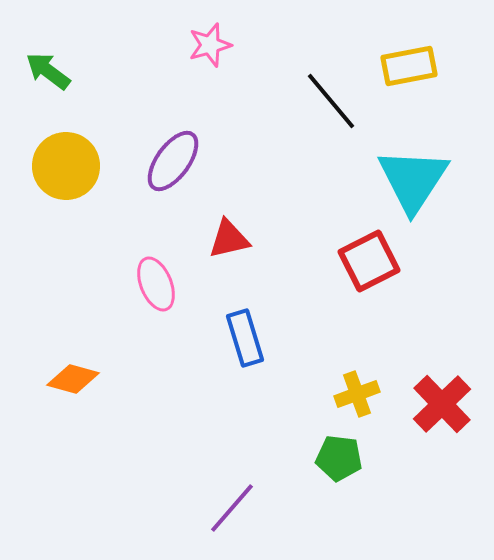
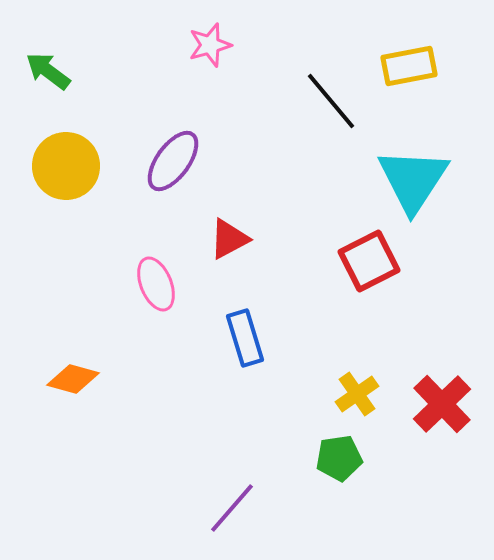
red triangle: rotated 15 degrees counterclockwise
yellow cross: rotated 15 degrees counterclockwise
green pentagon: rotated 15 degrees counterclockwise
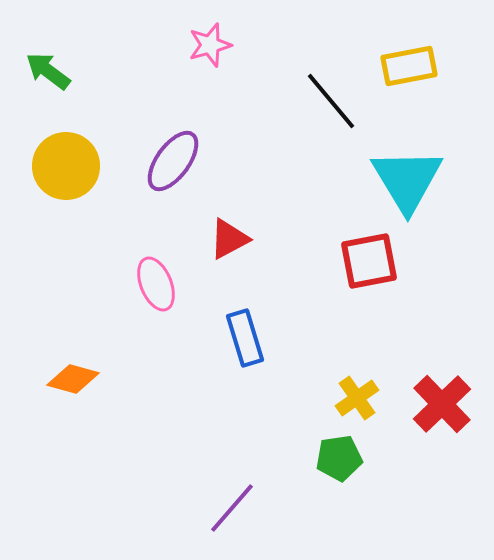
cyan triangle: moved 6 px left; rotated 4 degrees counterclockwise
red square: rotated 16 degrees clockwise
yellow cross: moved 4 px down
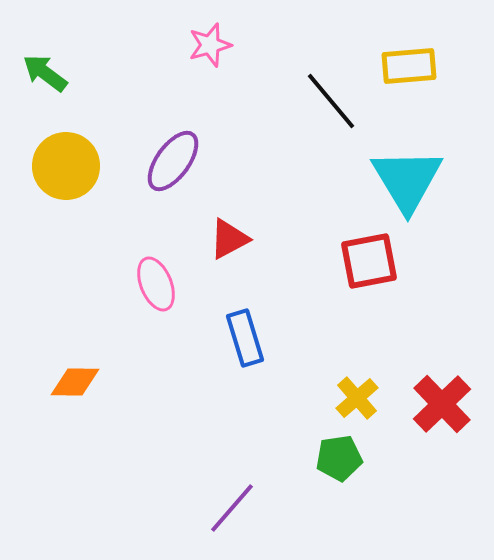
yellow rectangle: rotated 6 degrees clockwise
green arrow: moved 3 px left, 2 px down
orange diamond: moved 2 px right, 3 px down; rotated 15 degrees counterclockwise
yellow cross: rotated 6 degrees counterclockwise
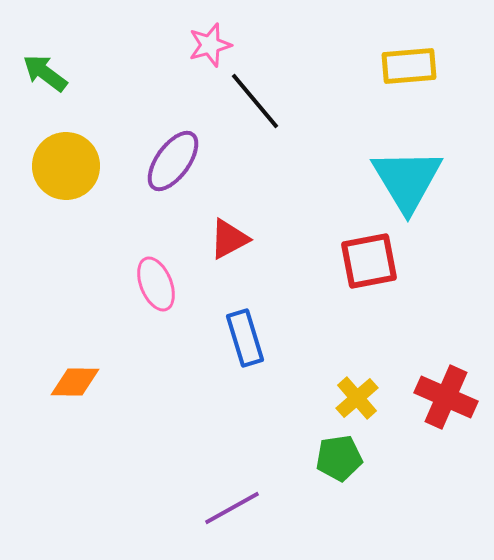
black line: moved 76 px left
red cross: moved 4 px right, 7 px up; rotated 22 degrees counterclockwise
purple line: rotated 20 degrees clockwise
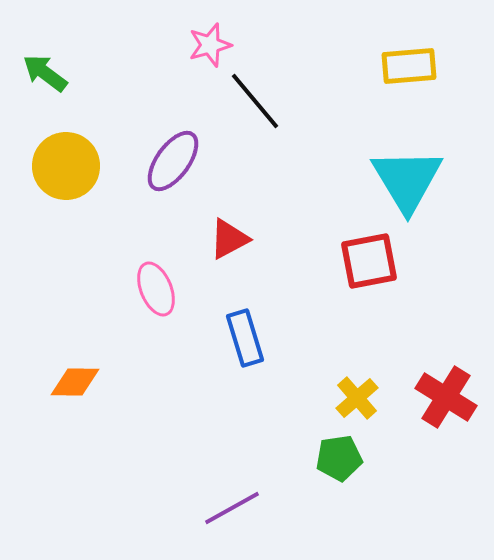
pink ellipse: moved 5 px down
red cross: rotated 8 degrees clockwise
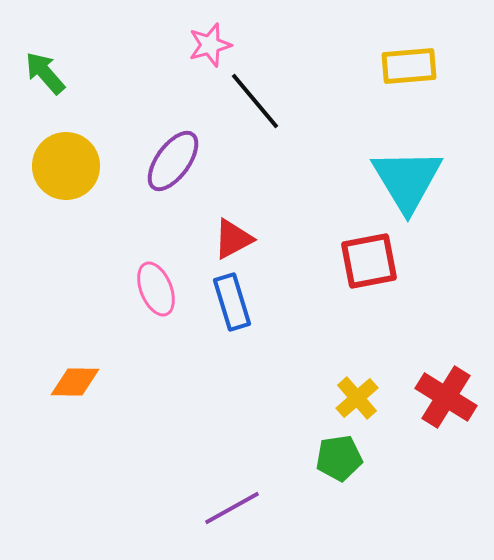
green arrow: rotated 12 degrees clockwise
red triangle: moved 4 px right
blue rectangle: moved 13 px left, 36 px up
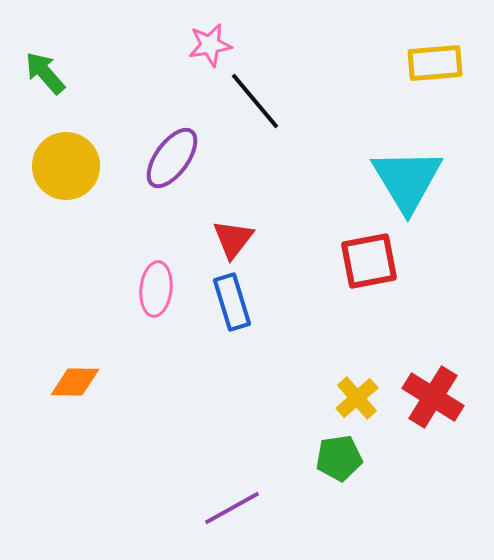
pink star: rotated 6 degrees clockwise
yellow rectangle: moved 26 px right, 3 px up
purple ellipse: moved 1 px left, 3 px up
red triangle: rotated 24 degrees counterclockwise
pink ellipse: rotated 28 degrees clockwise
red cross: moved 13 px left
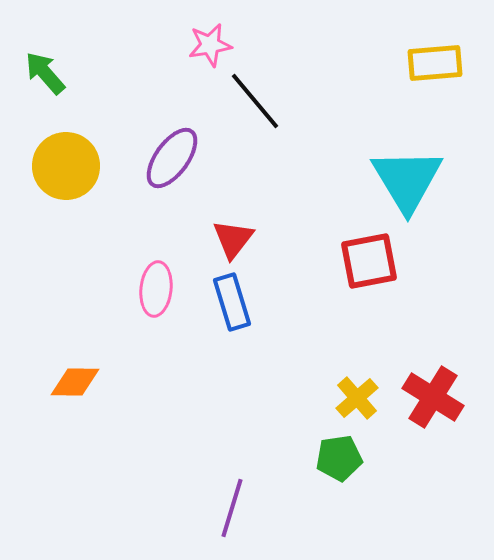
purple line: rotated 44 degrees counterclockwise
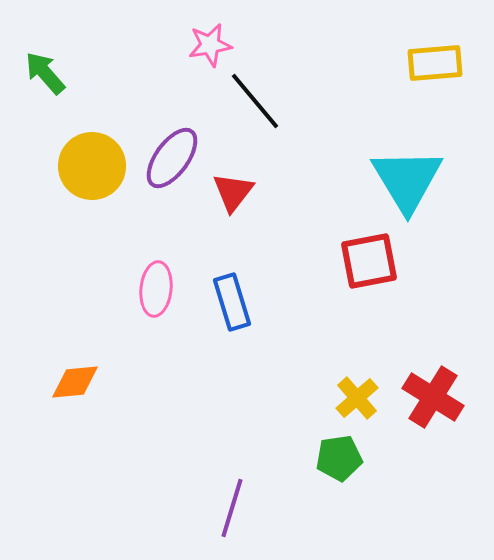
yellow circle: moved 26 px right
red triangle: moved 47 px up
orange diamond: rotated 6 degrees counterclockwise
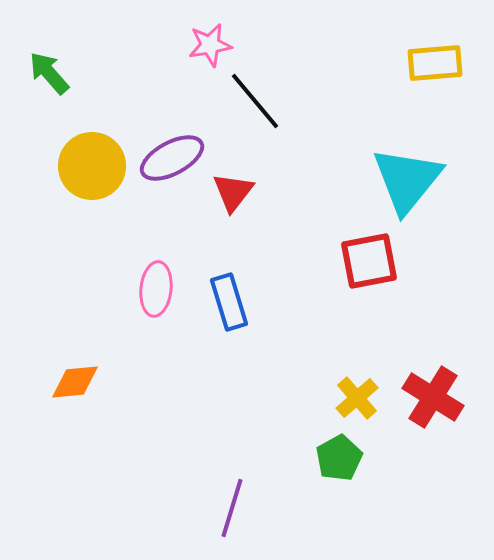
green arrow: moved 4 px right
purple ellipse: rotated 26 degrees clockwise
cyan triangle: rotated 10 degrees clockwise
blue rectangle: moved 3 px left
green pentagon: rotated 21 degrees counterclockwise
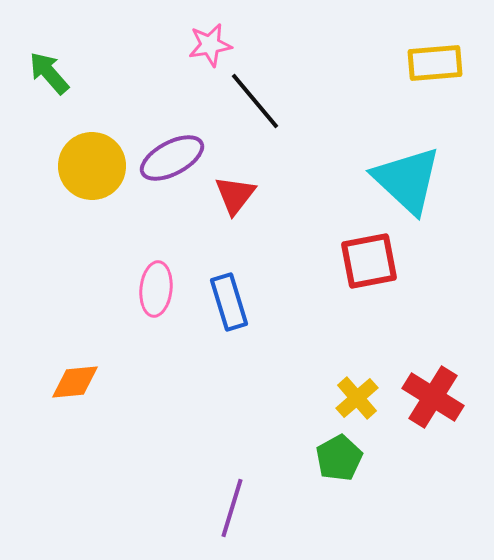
cyan triangle: rotated 26 degrees counterclockwise
red triangle: moved 2 px right, 3 px down
